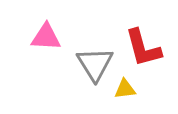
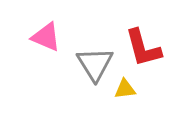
pink triangle: rotated 20 degrees clockwise
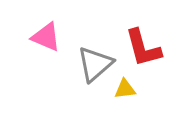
gray triangle: rotated 21 degrees clockwise
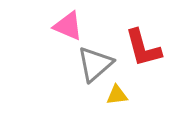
pink triangle: moved 22 px right, 11 px up
yellow triangle: moved 8 px left, 6 px down
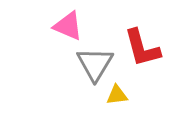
red L-shape: moved 1 px left
gray triangle: rotated 18 degrees counterclockwise
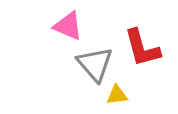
gray triangle: rotated 12 degrees counterclockwise
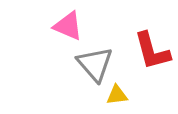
red L-shape: moved 10 px right, 3 px down
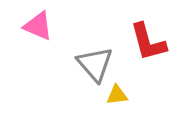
pink triangle: moved 30 px left
red L-shape: moved 4 px left, 9 px up
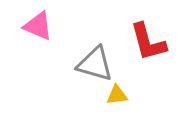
gray triangle: rotated 33 degrees counterclockwise
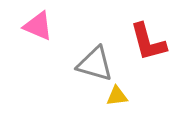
yellow triangle: moved 1 px down
